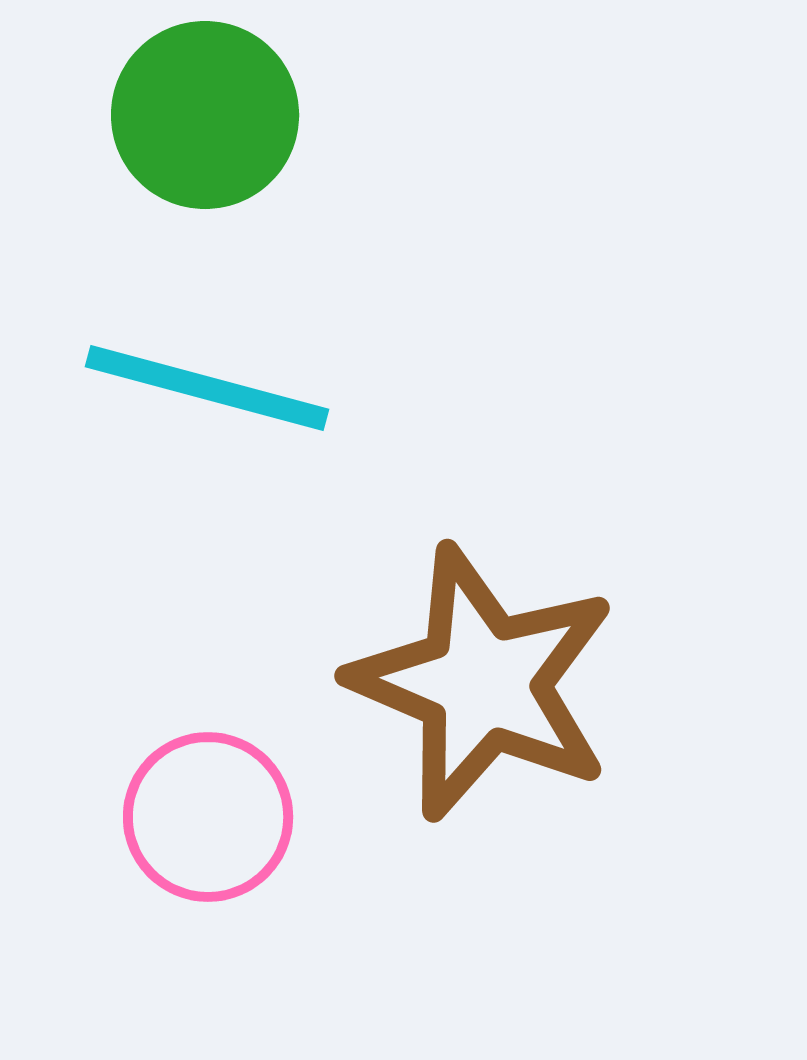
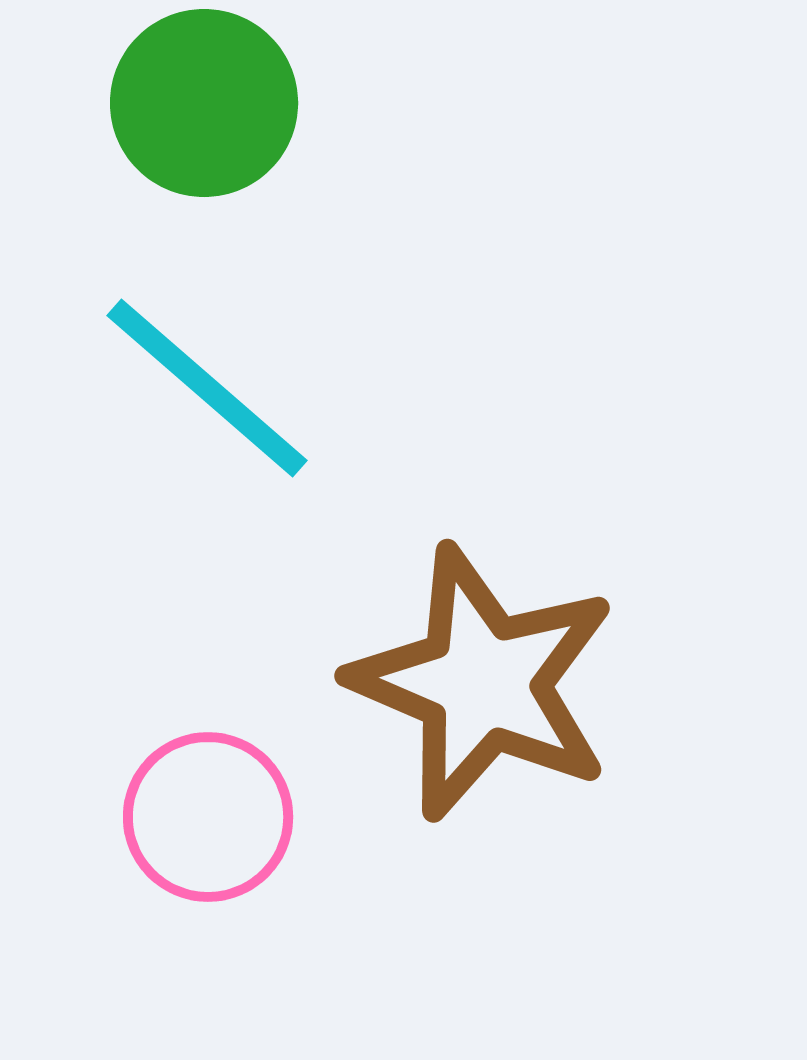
green circle: moved 1 px left, 12 px up
cyan line: rotated 26 degrees clockwise
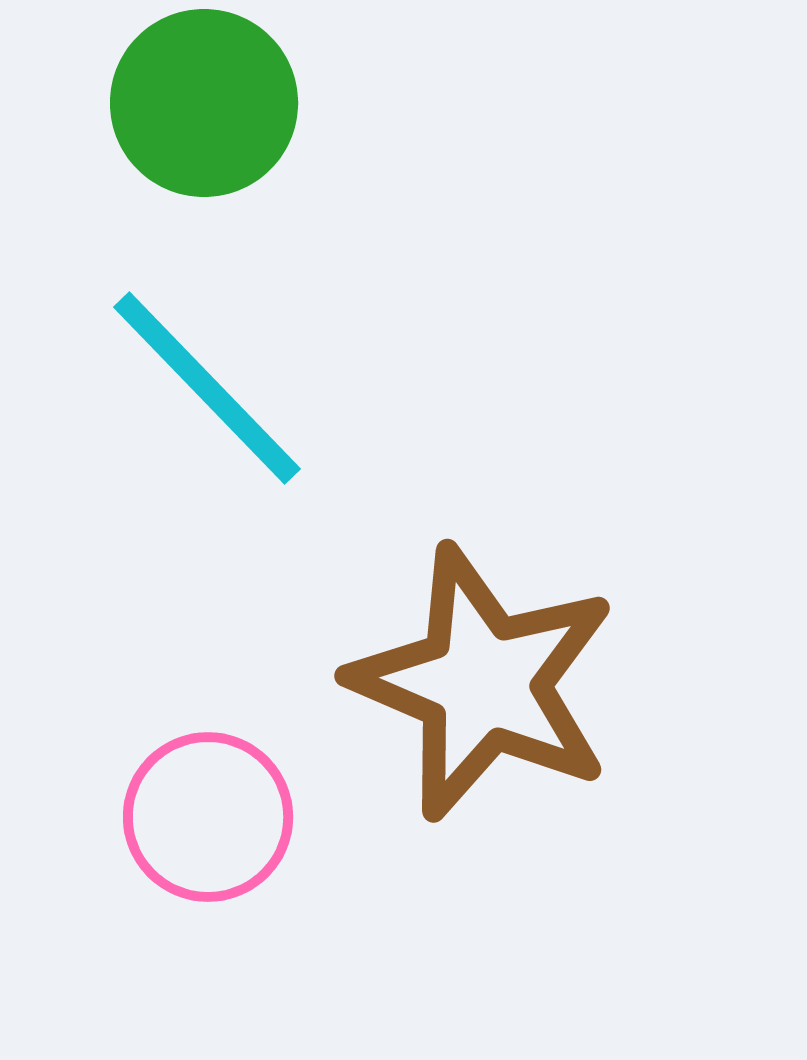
cyan line: rotated 5 degrees clockwise
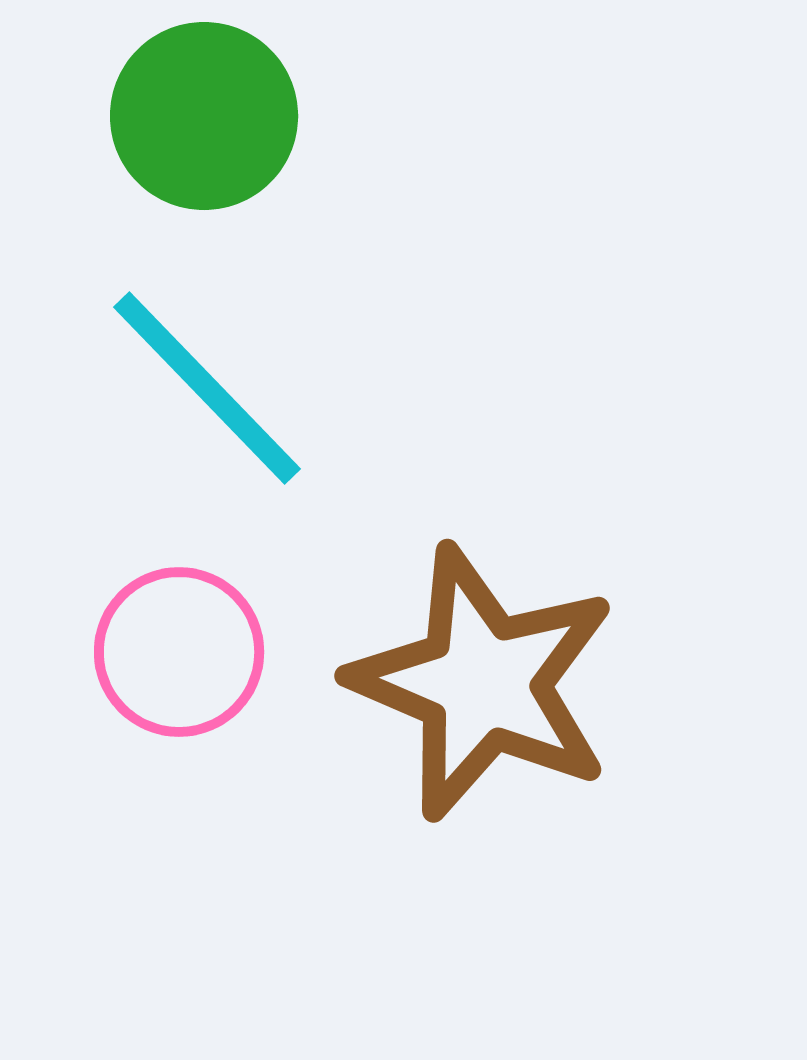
green circle: moved 13 px down
pink circle: moved 29 px left, 165 px up
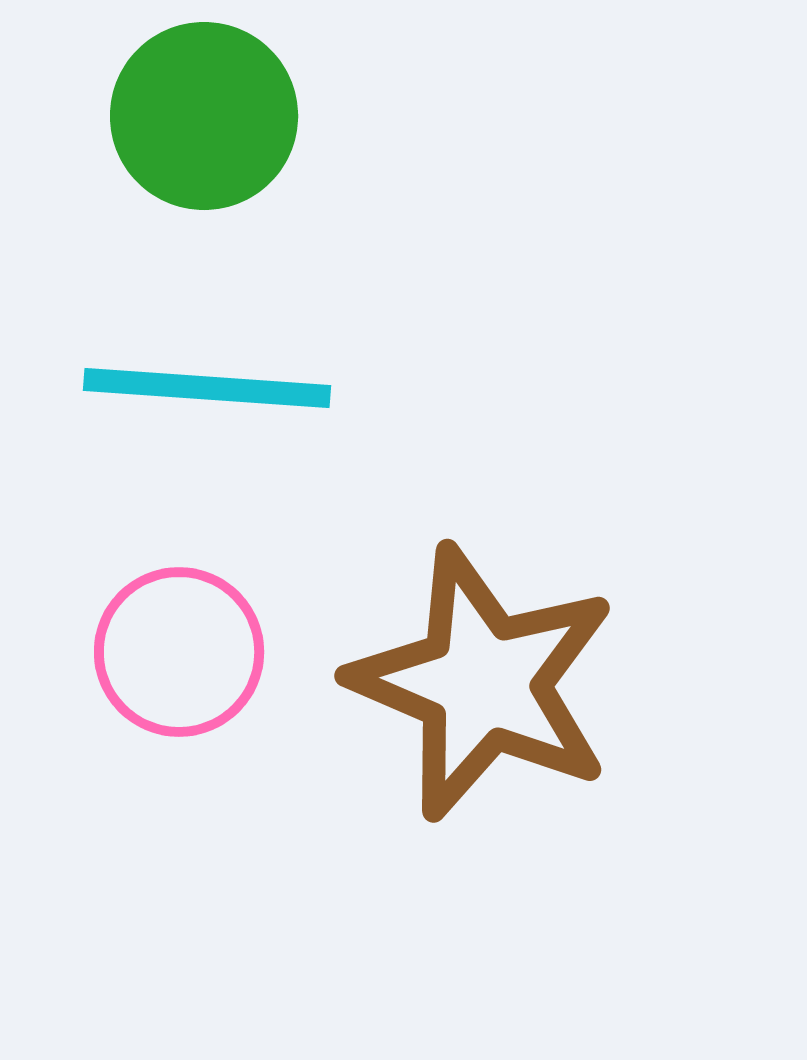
cyan line: rotated 42 degrees counterclockwise
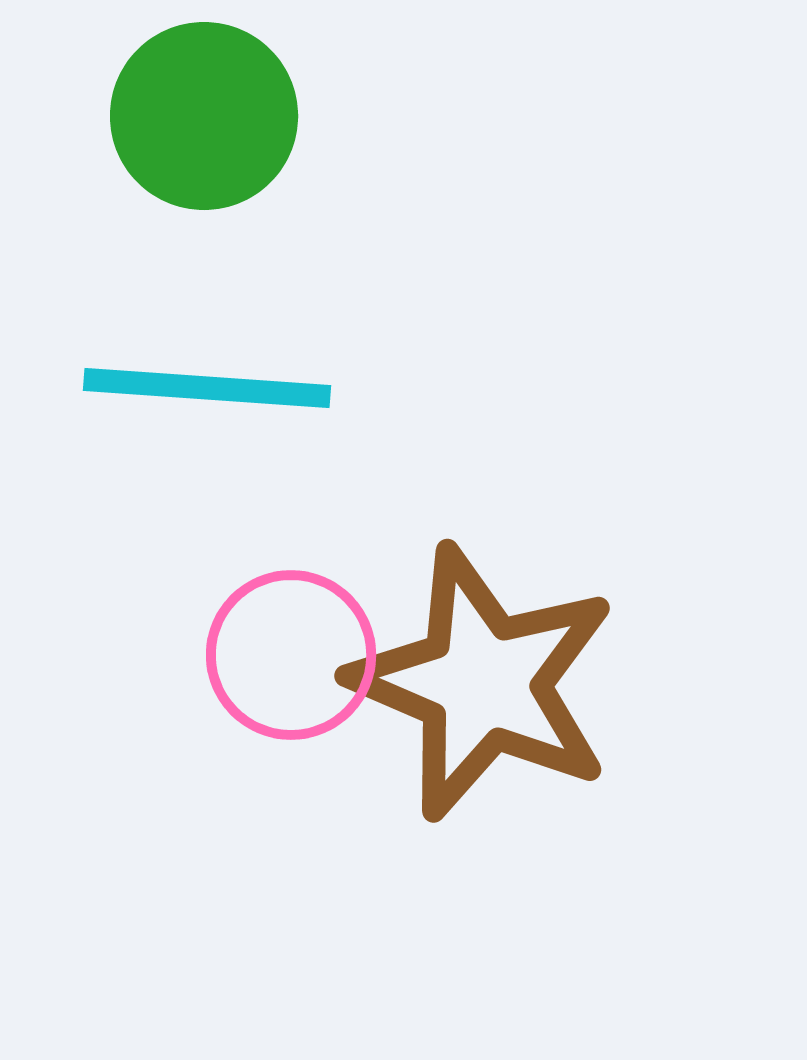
pink circle: moved 112 px right, 3 px down
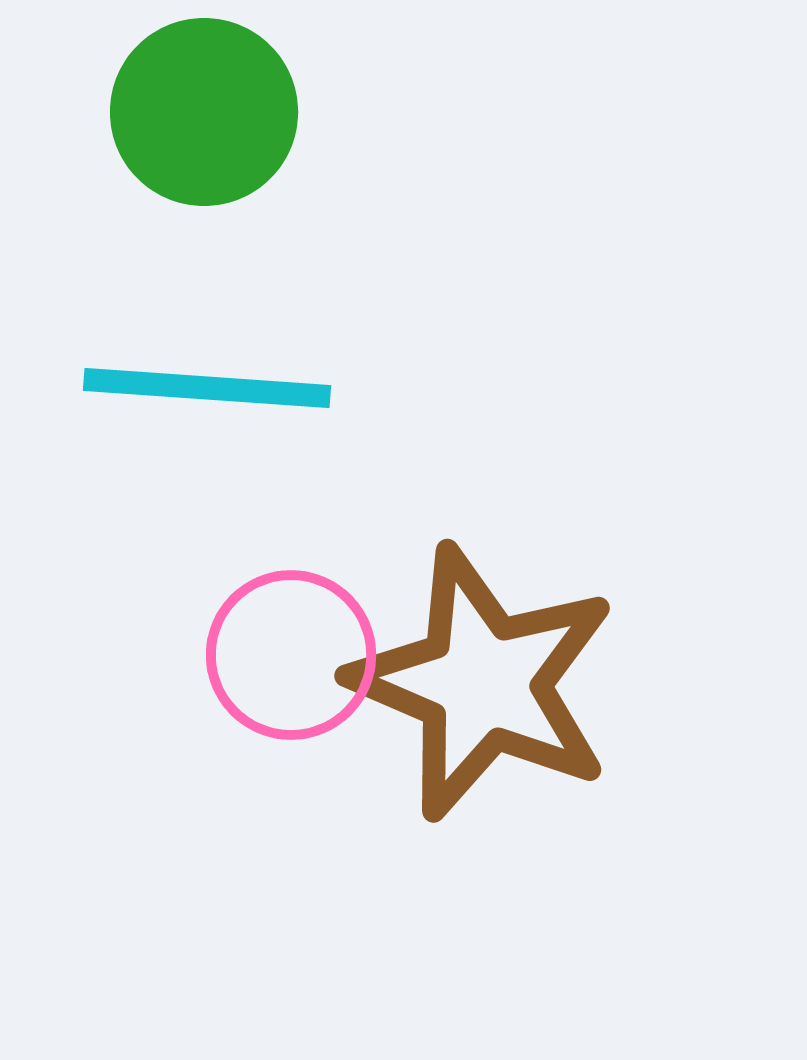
green circle: moved 4 px up
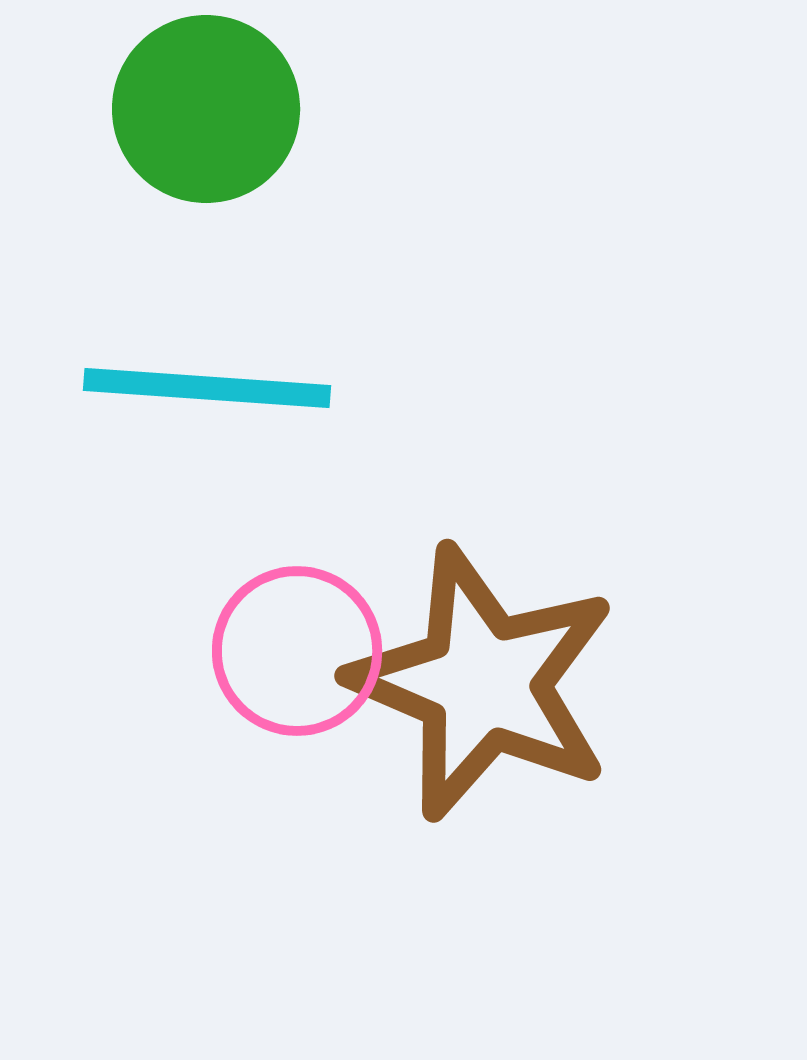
green circle: moved 2 px right, 3 px up
pink circle: moved 6 px right, 4 px up
